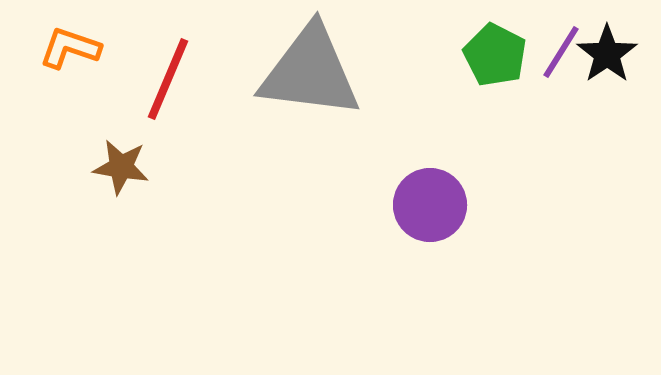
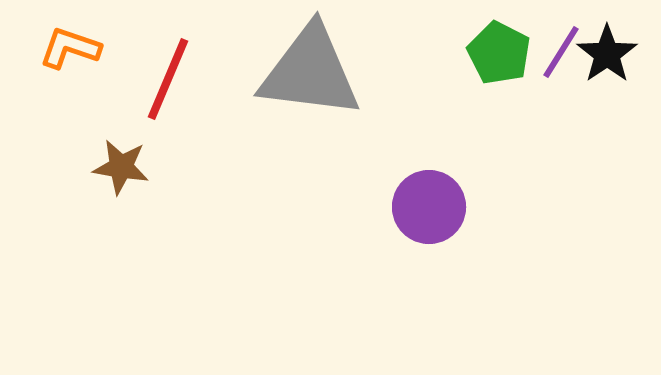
green pentagon: moved 4 px right, 2 px up
purple circle: moved 1 px left, 2 px down
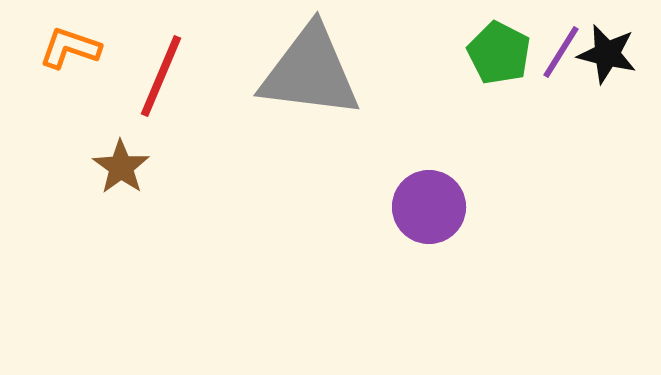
black star: rotated 24 degrees counterclockwise
red line: moved 7 px left, 3 px up
brown star: rotated 26 degrees clockwise
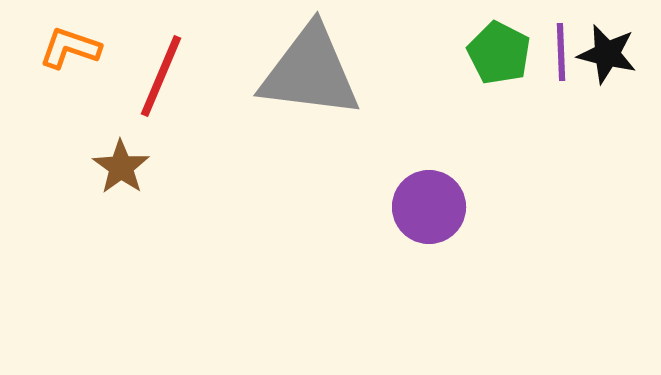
purple line: rotated 34 degrees counterclockwise
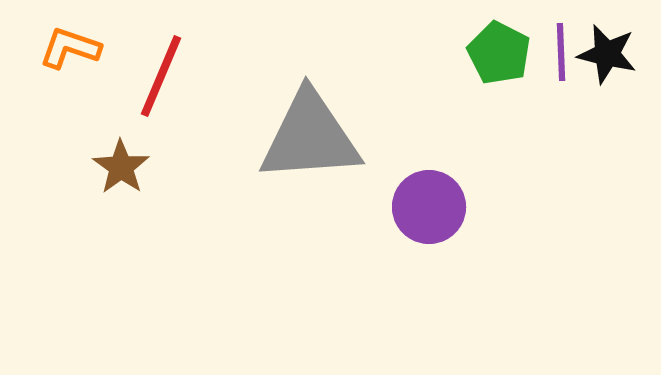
gray triangle: moved 65 px down; rotated 11 degrees counterclockwise
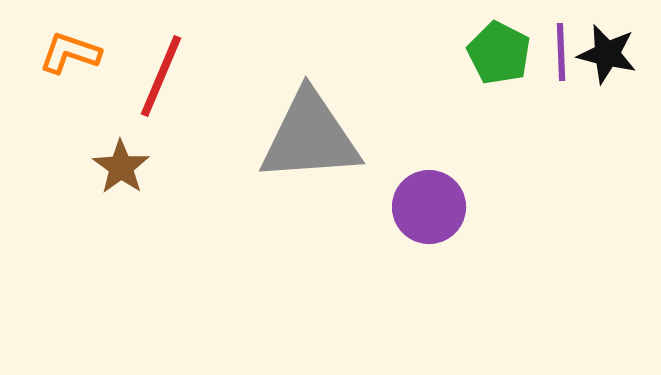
orange L-shape: moved 5 px down
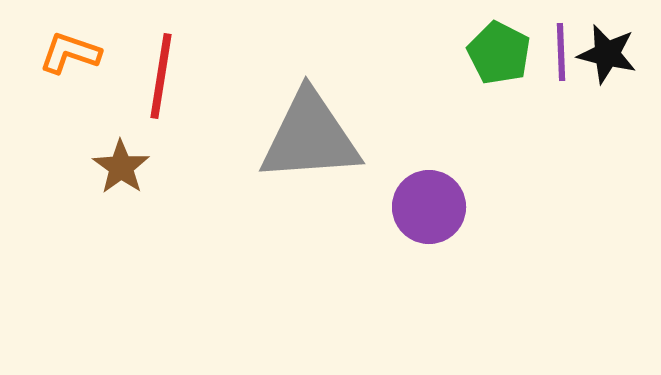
red line: rotated 14 degrees counterclockwise
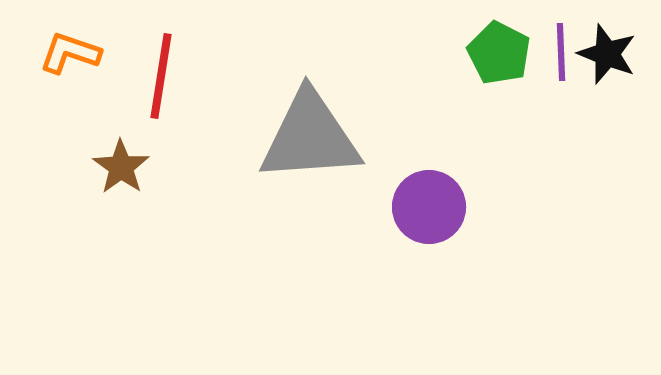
black star: rotated 8 degrees clockwise
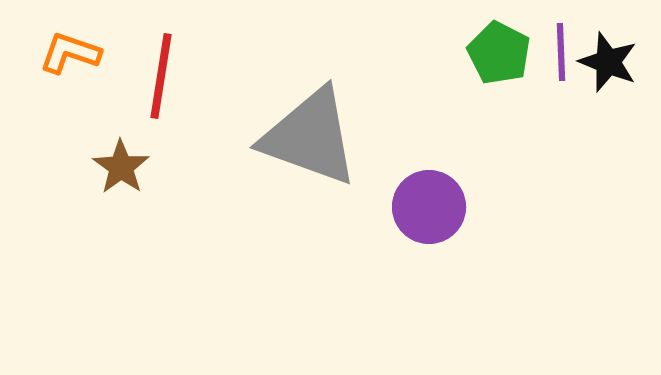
black star: moved 1 px right, 8 px down
gray triangle: rotated 24 degrees clockwise
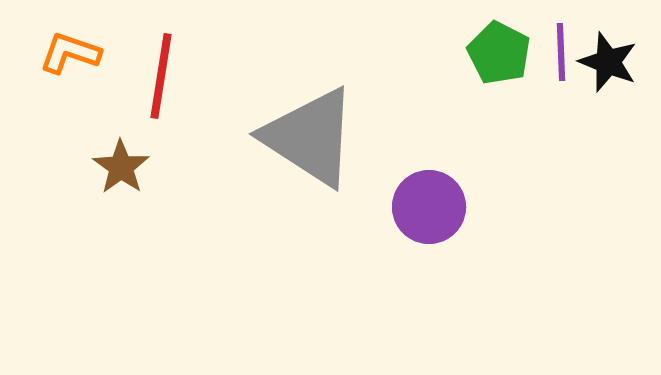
gray triangle: rotated 13 degrees clockwise
